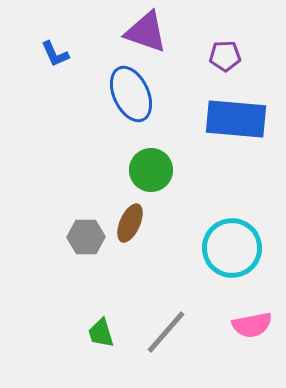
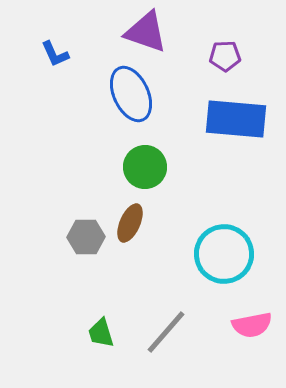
green circle: moved 6 px left, 3 px up
cyan circle: moved 8 px left, 6 px down
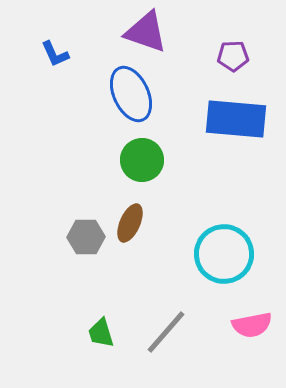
purple pentagon: moved 8 px right
green circle: moved 3 px left, 7 px up
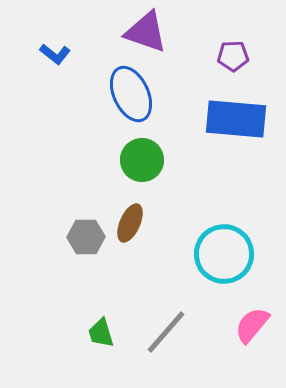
blue L-shape: rotated 28 degrees counterclockwise
pink semicircle: rotated 141 degrees clockwise
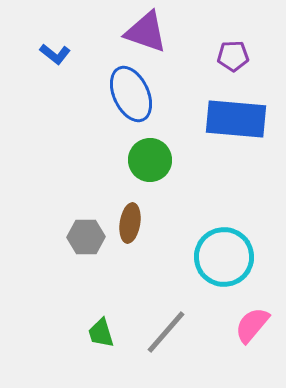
green circle: moved 8 px right
brown ellipse: rotated 15 degrees counterclockwise
cyan circle: moved 3 px down
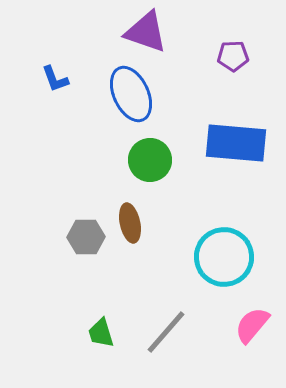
blue L-shape: moved 25 px down; rotated 32 degrees clockwise
blue rectangle: moved 24 px down
brown ellipse: rotated 21 degrees counterclockwise
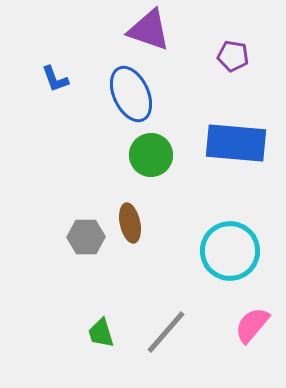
purple triangle: moved 3 px right, 2 px up
purple pentagon: rotated 12 degrees clockwise
green circle: moved 1 px right, 5 px up
cyan circle: moved 6 px right, 6 px up
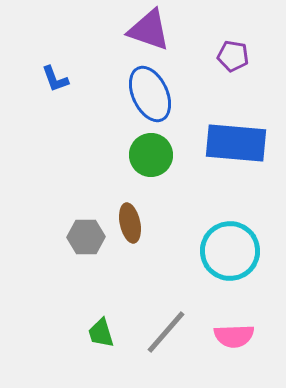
blue ellipse: moved 19 px right
pink semicircle: moved 18 px left, 11 px down; rotated 132 degrees counterclockwise
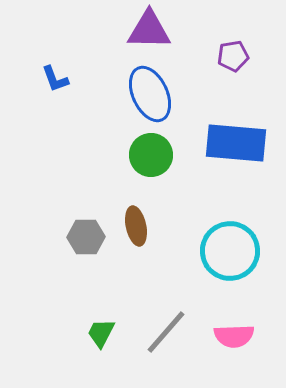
purple triangle: rotated 18 degrees counterclockwise
purple pentagon: rotated 20 degrees counterclockwise
brown ellipse: moved 6 px right, 3 px down
green trapezoid: rotated 44 degrees clockwise
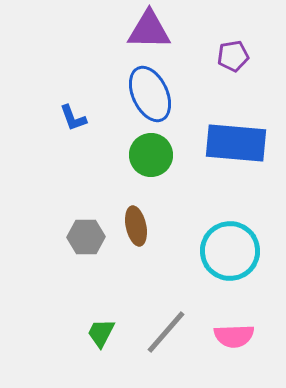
blue L-shape: moved 18 px right, 39 px down
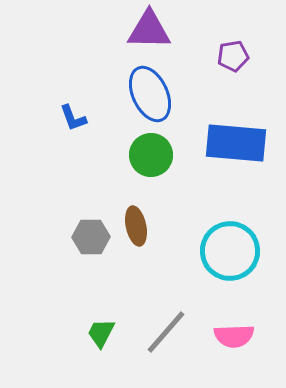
gray hexagon: moved 5 px right
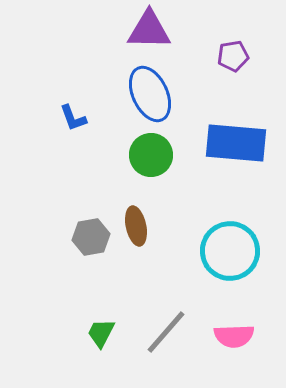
gray hexagon: rotated 9 degrees counterclockwise
